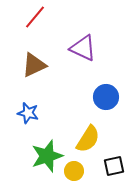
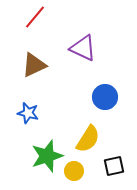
blue circle: moved 1 px left
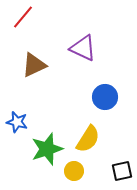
red line: moved 12 px left
blue star: moved 11 px left, 9 px down
green star: moved 7 px up
black square: moved 8 px right, 5 px down
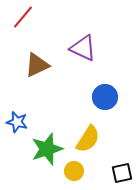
brown triangle: moved 3 px right
black square: moved 2 px down
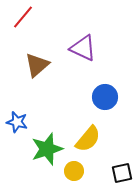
brown triangle: rotated 16 degrees counterclockwise
yellow semicircle: rotated 8 degrees clockwise
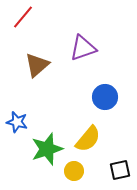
purple triangle: rotated 44 degrees counterclockwise
black square: moved 2 px left, 3 px up
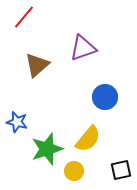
red line: moved 1 px right
black square: moved 1 px right
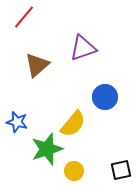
yellow semicircle: moved 15 px left, 15 px up
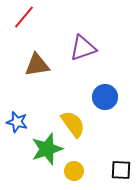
brown triangle: rotated 32 degrees clockwise
yellow semicircle: rotated 76 degrees counterclockwise
black square: rotated 15 degrees clockwise
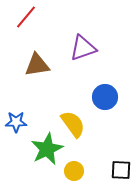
red line: moved 2 px right
blue star: moved 1 px left; rotated 15 degrees counterclockwise
green star: rotated 8 degrees counterclockwise
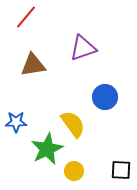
brown triangle: moved 4 px left
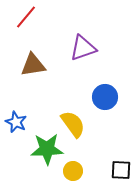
blue star: rotated 25 degrees clockwise
green star: rotated 24 degrees clockwise
yellow circle: moved 1 px left
